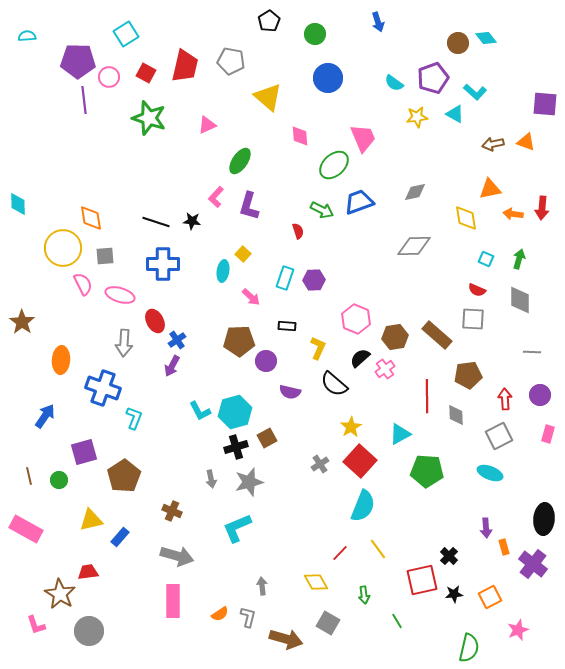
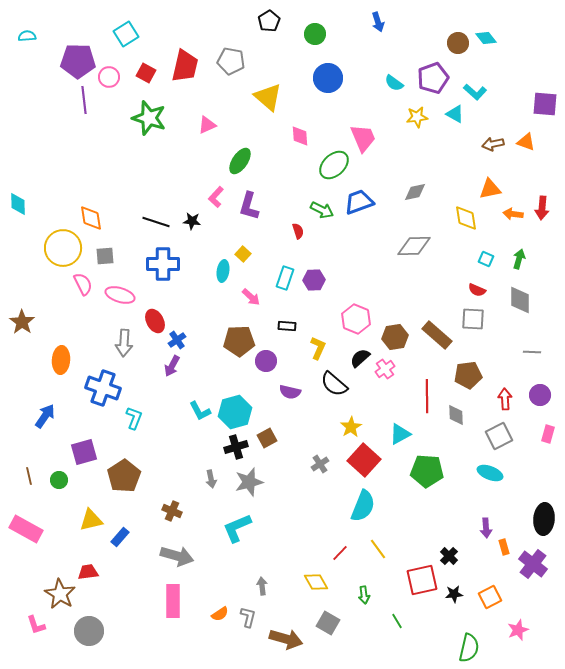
red square at (360, 461): moved 4 px right, 1 px up
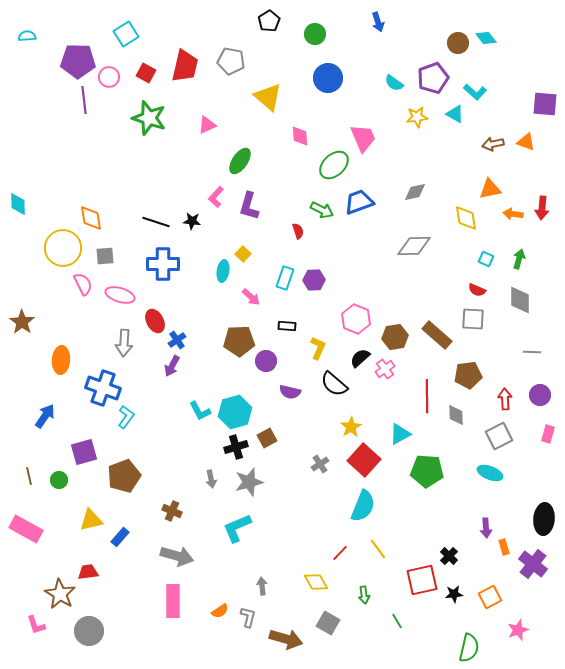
cyan L-shape at (134, 418): moved 8 px left, 1 px up; rotated 15 degrees clockwise
brown pentagon at (124, 476): rotated 12 degrees clockwise
orange semicircle at (220, 614): moved 3 px up
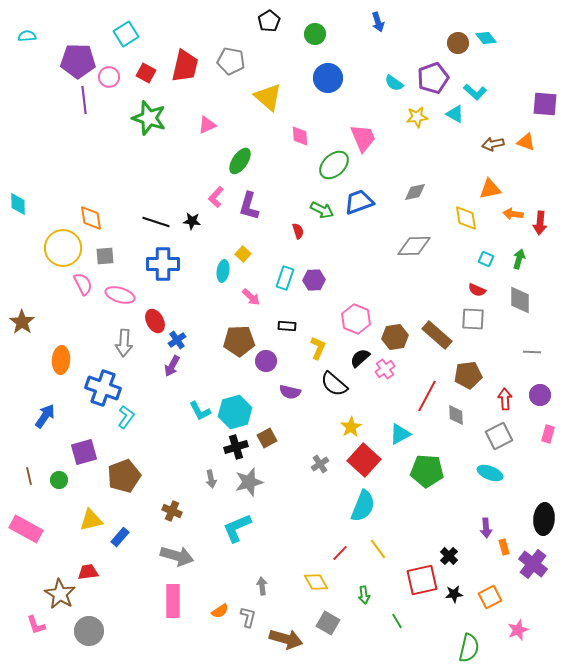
red arrow at (542, 208): moved 2 px left, 15 px down
red line at (427, 396): rotated 28 degrees clockwise
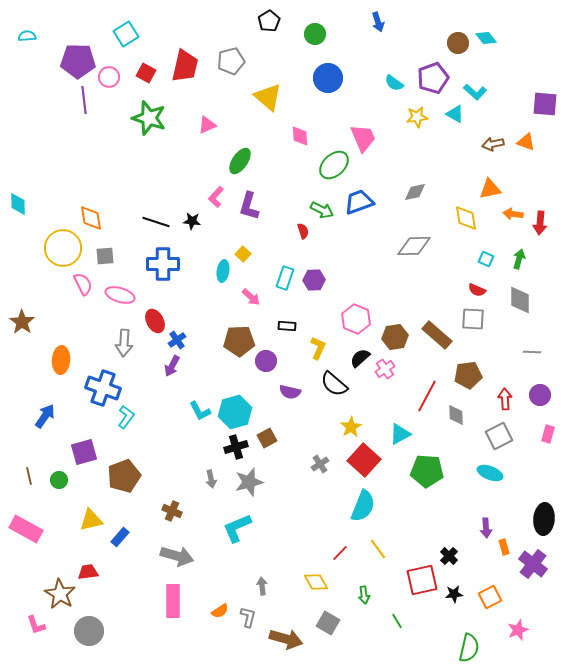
gray pentagon at (231, 61): rotated 24 degrees counterclockwise
red semicircle at (298, 231): moved 5 px right
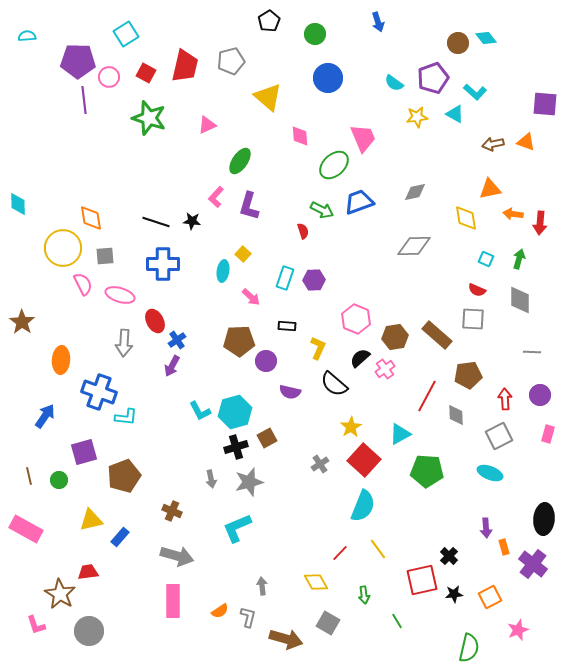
blue cross at (103, 388): moved 4 px left, 4 px down
cyan L-shape at (126, 417): rotated 60 degrees clockwise
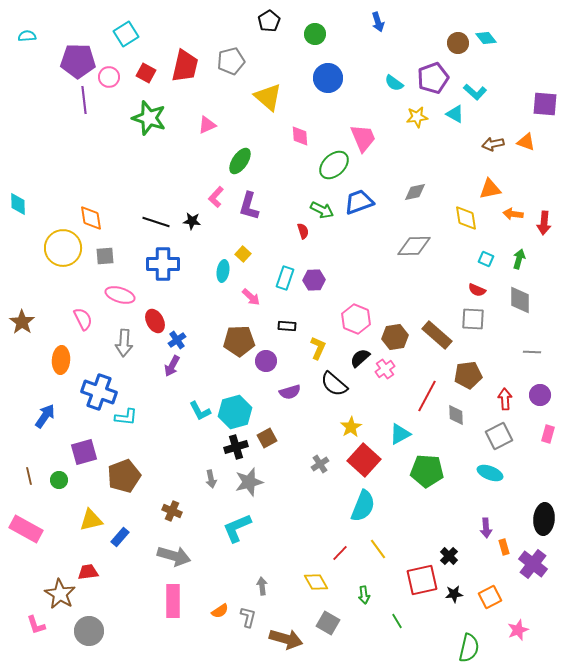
red arrow at (540, 223): moved 4 px right
pink semicircle at (83, 284): moved 35 px down
purple semicircle at (290, 392): rotated 30 degrees counterclockwise
gray arrow at (177, 556): moved 3 px left
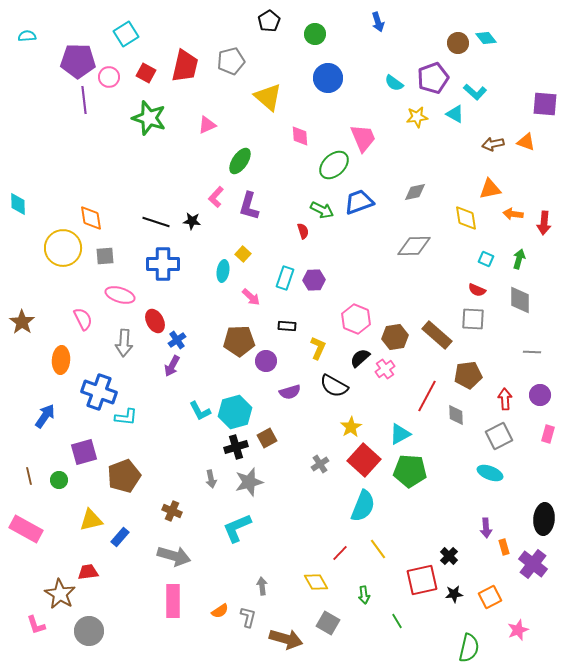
black semicircle at (334, 384): moved 2 px down; rotated 12 degrees counterclockwise
green pentagon at (427, 471): moved 17 px left
